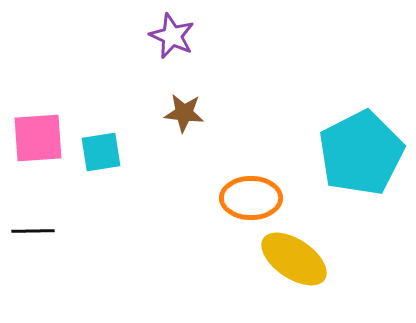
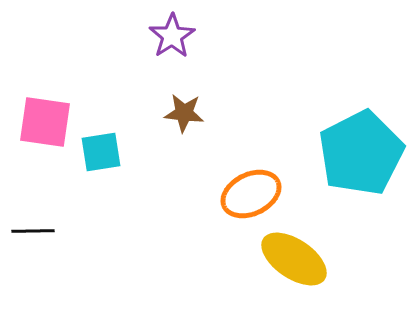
purple star: rotated 15 degrees clockwise
pink square: moved 7 px right, 16 px up; rotated 12 degrees clockwise
orange ellipse: moved 4 px up; rotated 26 degrees counterclockwise
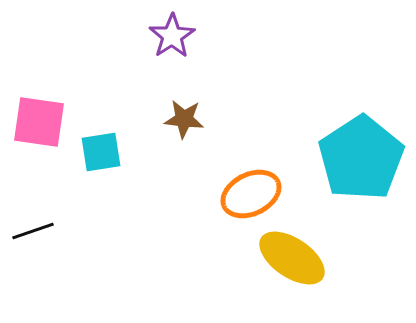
brown star: moved 6 px down
pink square: moved 6 px left
cyan pentagon: moved 5 px down; rotated 6 degrees counterclockwise
black line: rotated 18 degrees counterclockwise
yellow ellipse: moved 2 px left, 1 px up
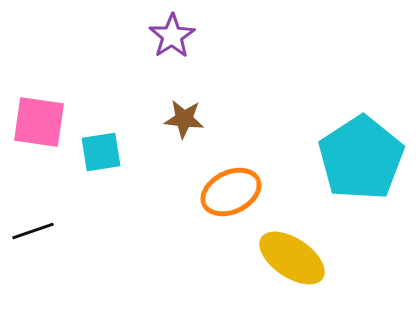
orange ellipse: moved 20 px left, 2 px up
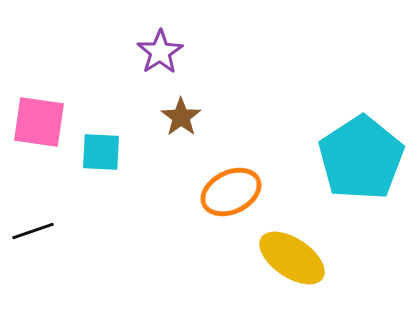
purple star: moved 12 px left, 16 px down
brown star: moved 3 px left, 2 px up; rotated 30 degrees clockwise
cyan square: rotated 12 degrees clockwise
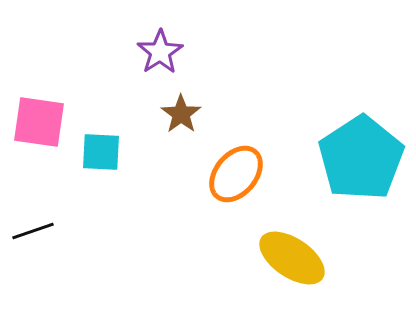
brown star: moved 3 px up
orange ellipse: moved 5 px right, 18 px up; rotated 24 degrees counterclockwise
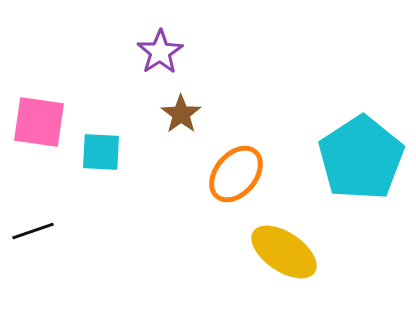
yellow ellipse: moved 8 px left, 6 px up
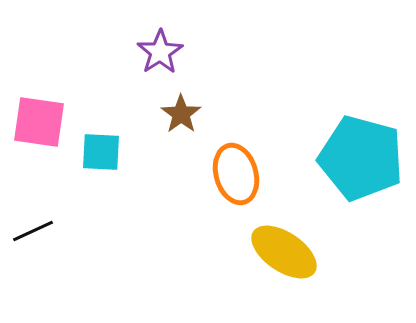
cyan pentagon: rotated 24 degrees counterclockwise
orange ellipse: rotated 56 degrees counterclockwise
black line: rotated 6 degrees counterclockwise
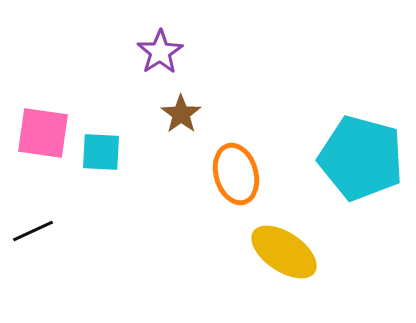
pink square: moved 4 px right, 11 px down
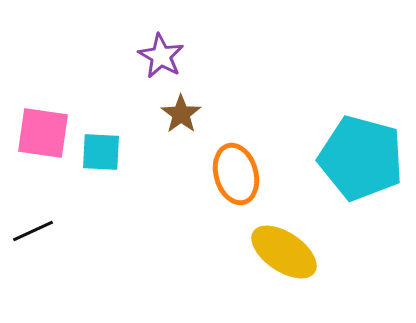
purple star: moved 1 px right, 4 px down; rotated 9 degrees counterclockwise
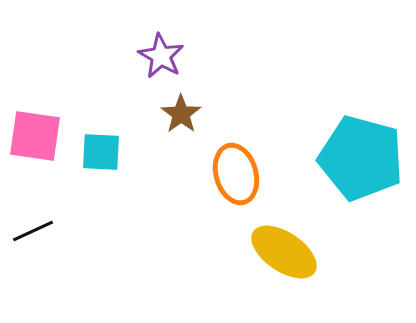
pink square: moved 8 px left, 3 px down
